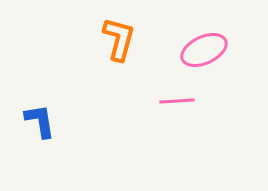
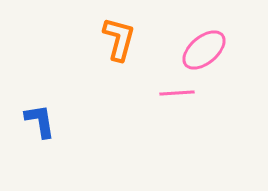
pink ellipse: rotated 15 degrees counterclockwise
pink line: moved 8 px up
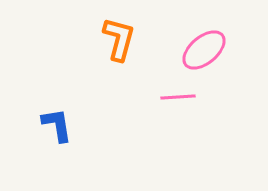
pink line: moved 1 px right, 4 px down
blue L-shape: moved 17 px right, 4 px down
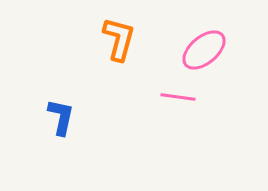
pink line: rotated 12 degrees clockwise
blue L-shape: moved 4 px right, 8 px up; rotated 21 degrees clockwise
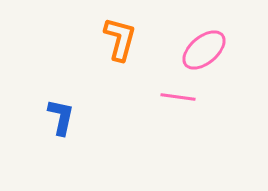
orange L-shape: moved 1 px right
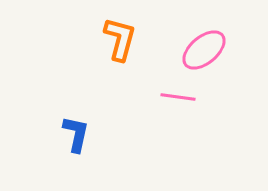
blue L-shape: moved 15 px right, 17 px down
